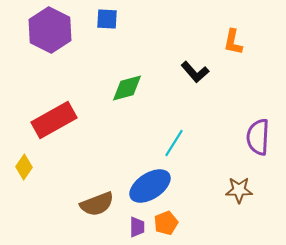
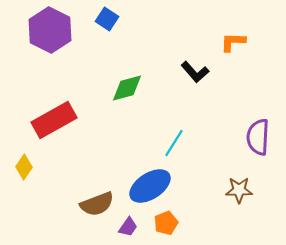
blue square: rotated 30 degrees clockwise
orange L-shape: rotated 80 degrees clockwise
purple trapezoid: moved 9 px left; rotated 35 degrees clockwise
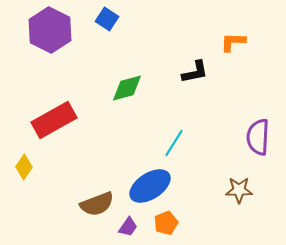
black L-shape: rotated 60 degrees counterclockwise
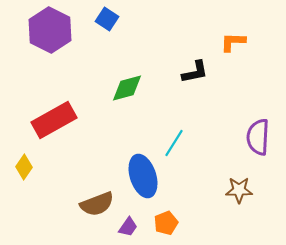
blue ellipse: moved 7 px left, 10 px up; rotated 75 degrees counterclockwise
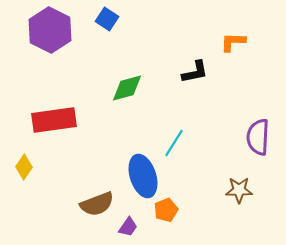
red rectangle: rotated 21 degrees clockwise
orange pentagon: moved 13 px up
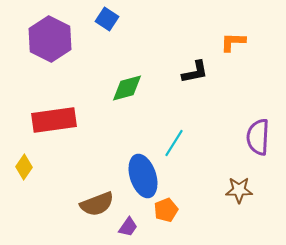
purple hexagon: moved 9 px down
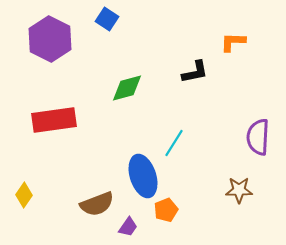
yellow diamond: moved 28 px down
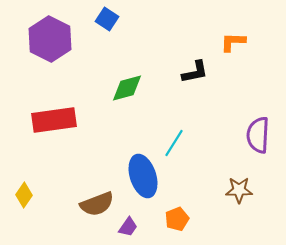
purple semicircle: moved 2 px up
orange pentagon: moved 11 px right, 9 px down
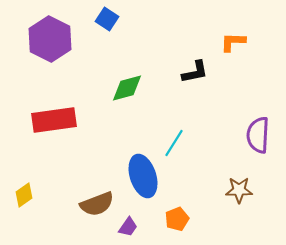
yellow diamond: rotated 20 degrees clockwise
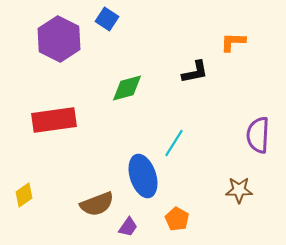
purple hexagon: moved 9 px right
orange pentagon: rotated 20 degrees counterclockwise
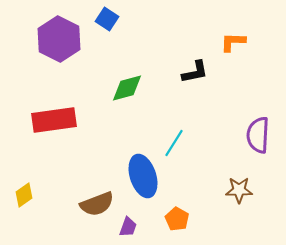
purple trapezoid: rotated 15 degrees counterclockwise
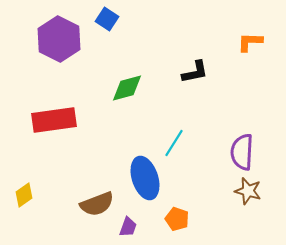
orange L-shape: moved 17 px right
purple semicircle: moved 16 px left, 17 px down
blue ellipse: moved 2 px right, 2 px down
brown star: moved 9 px right, 1 px down; rotated 16 degrees clockwise
orange pentagon: rotated 10 degrees counterclockwise
